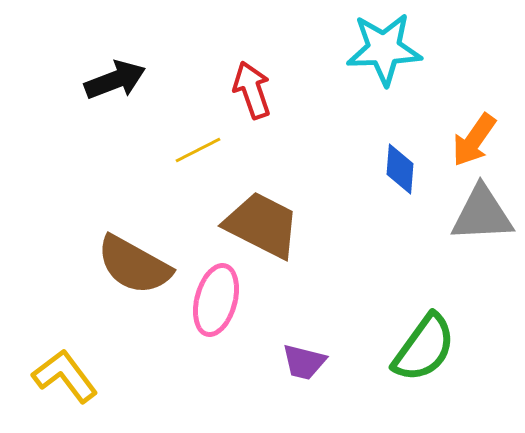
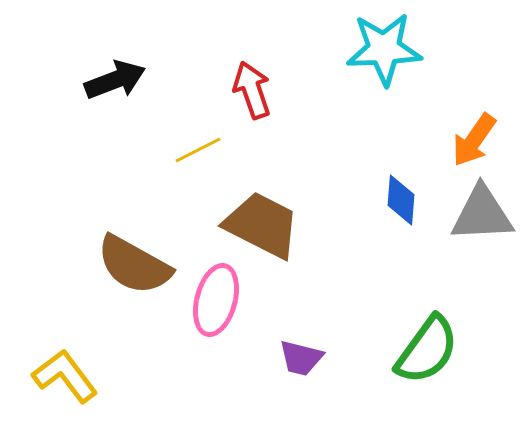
blue diamond: moved 1 px right, 31 px down
green semicircle: moved 3 px right, 2 px down
purple trapezoid: moved 3 px left, 4 px up
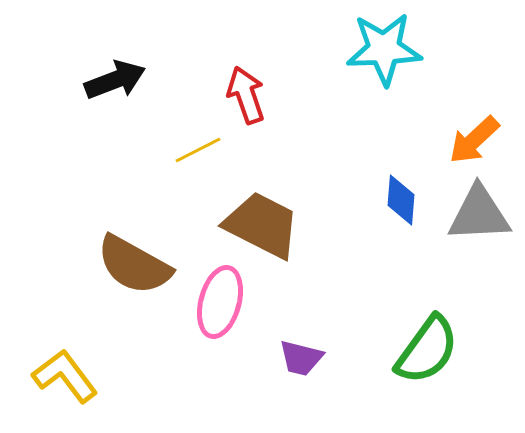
red arrow: moved 6 px left, 5 px down
orange arrow: rotated 12 degrees clockwise
gray triangle: moved 3 px left
pink ellipse: moved 4 px right, 2 px down
